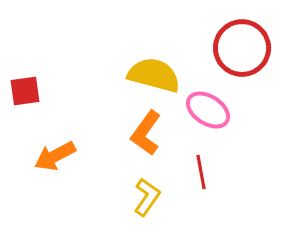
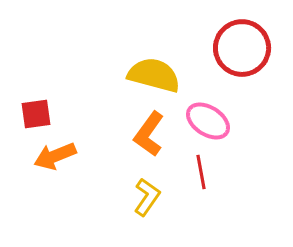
red square: moved 11 px right, 23 px down
pink ellipse: moved 11 px down
orange L-shape: moved 3 px right, 1 px down
orange arrow: rotated 6 degrees clockwise
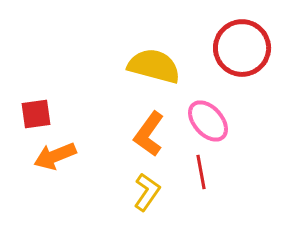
yellow semicircle: moved 9 px up
pink ellipse: rotated 15 degrees clockwise
yellow L-shape: moved 5 px up
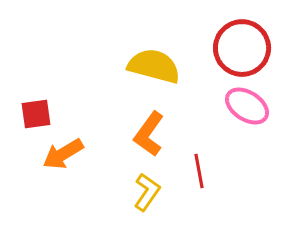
pink ellipse: moved 39 px right, 15 px up; rotated 15 degrees counterclockwise
orange arrow: moved 8 px right, 2 px up; rotated 9 degrees counterclockwise
red line: moved 2 px left, 1 px up
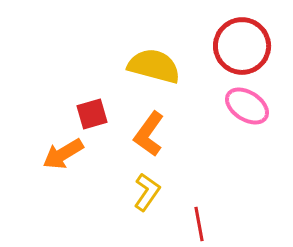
red circle: moved 2 px up
red square: moved 56 px right; rotated 8 degrees counterclockwise
red line: moved 53 px down
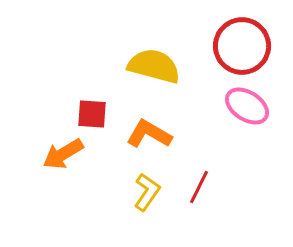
red square: rotated 20 degrees clockwise
orange L-shape: rotated 84 degrees clockwise
red line: moved 37 px up; rotated 36 degrees clockwise
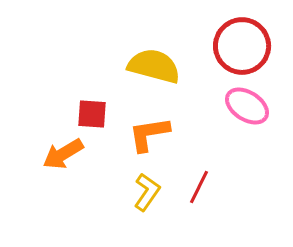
orange L-shape: rotated 39 degrees counterclockwise
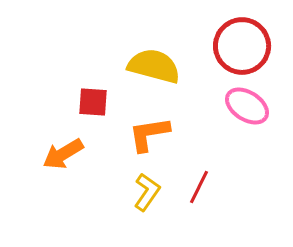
red square: moved 1 px right, 12 px up
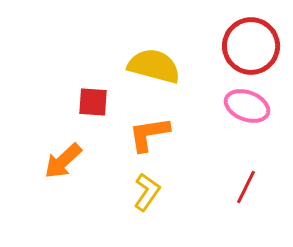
red circle: moved 9 px right
pink ellipse: rotated 12 degrees counterclockwise
orange arrow: moved 7 px down; rotated 12 degrees counterclockwise
red line: moved 47 px right
